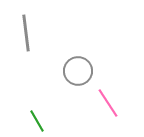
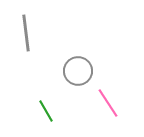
green line: moved 9 px right, 10 px up
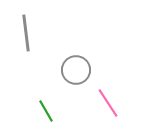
gray circle: moved 2 px left, 1 px up
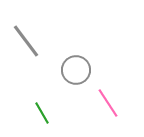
gray line: moved 8 px down; rotated 30 degrees counterclockwise
green line: moved 4 px left, 2 px down
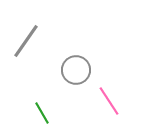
gray line: rotated 72 degrees clockwise
pink line: moved 1 px right, 2 px up
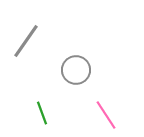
pink line: moved 3 px left, 14 px down
green line: rotated 10 degrees clockwise
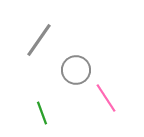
gray line: moved 13 px right, 1 px up
pink line: moved 17 px up
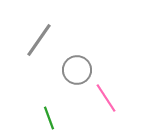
gray circle: moved 1 px right
green line: moved 7 px right, 5 px down
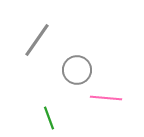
gray line: moved 2 px left
pink line: rotated 52 degrees counterclockwise
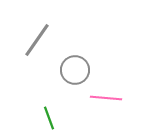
gray circle: moved 2 px left
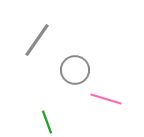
pink line: moved 1 px down; rotated 12 degrees clockwise
green line: moved 2 px left, 4 px down
